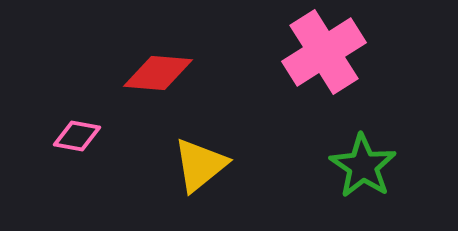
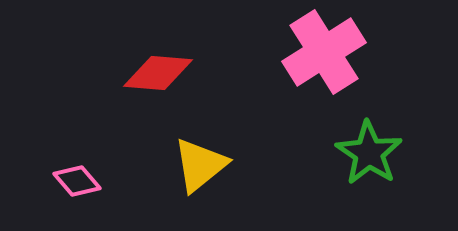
pink diamond: moved 45 px down; rotated 39 degrees clockwise
green star: moved 6 px right, 13 px up
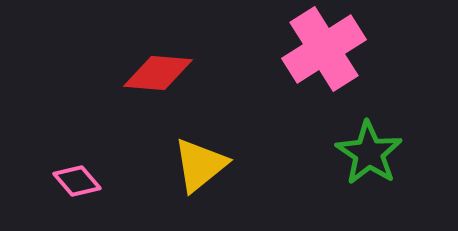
pink cross: moved 3 px up
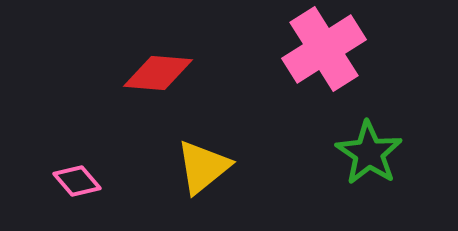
yellow triangle: moved 3 px right, 2 px down
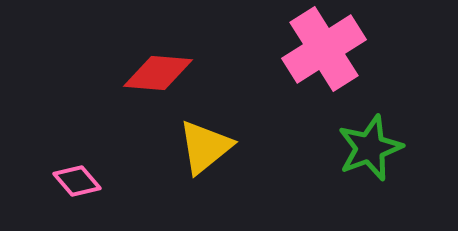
green star: moved 1 px right, 5 px up; rotated 18 degrees clockwise
yellow triangle: moved 2 px right, 20 px up
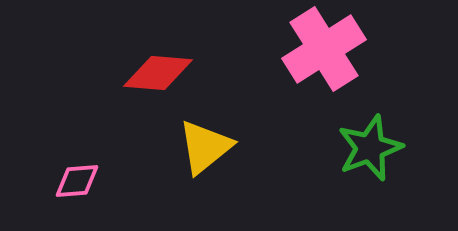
pink diamond: rotated 54 degrees counterclockwise
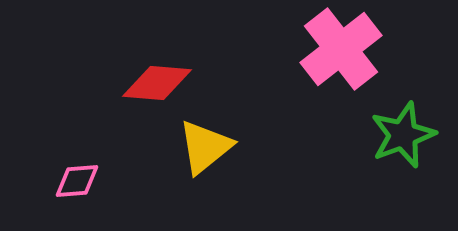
pink cross: moved 17 px right; rotated 6 degrees counterclockwise
red diamond: moved 1 px left, 10 px down
green star: moved 33 px right, 13 px up
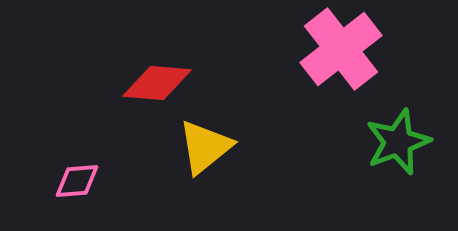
green star: moved 5 px left, 7 px down
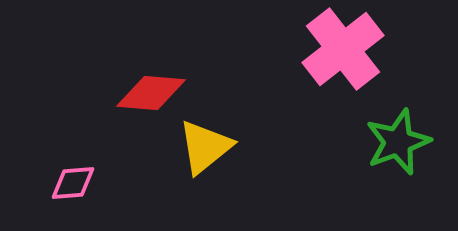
pink cross: moved 2 px right
red diamond: moved 6 px left, 10 px down
pink diamond: moved 4 px left, 2 px down
